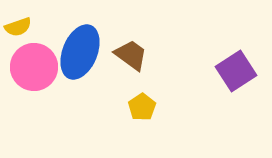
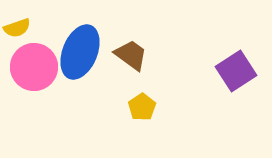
yellow semicircle: moved 1 px left, 1 px down
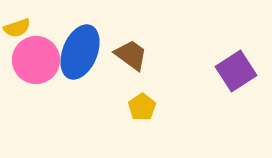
pink circle: moved 2 px right, 7 px up
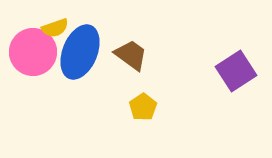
yellow semicircle: moved 38 px right
pink circle: moved 3 px left, 8 px up
yellow pentagon: moved 1 px right
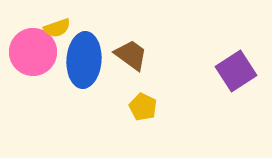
yellow semicircle: moved 2 px right
blue ellipse: moved 4 px right, 8 px down; rotated 18 degrees counterclockwise
yellow pentagon: rotated 12 degrees counterclockwise
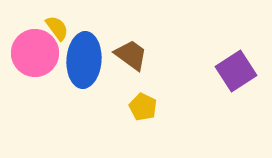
yellow semicircle: rotated 108 degrees counterclockwise
pink circle: moved 2 px right, 1 px down
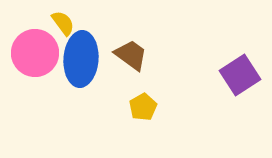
yellow semicircle: moved 6 px right, 5 px up
blue ellipse: moved 3 px left, 1 px up
purple square: moved 4 px right, 4 px down
yellow pentagon: rotated 16 degrees clockwise
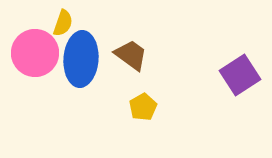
yellow semicircle: rotated 56 degrees clockwise
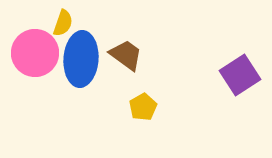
brown trapezoid: moved 5 px left
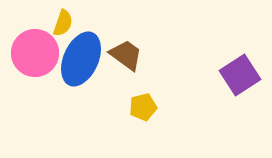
blue ellipse: rotated 20 degrees clockwise
yellow pentagon: rotated 16 degrees clockwise
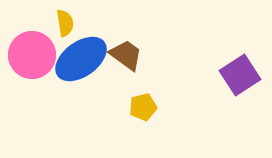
yellow semicircle: moved 2 px right; rotated 28 degrees counterclockwise
pink circle: moved 3 px left, 2 px down
blue ellipse: rotated 30 degrees clockwise
